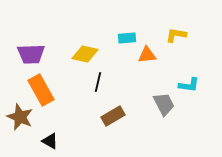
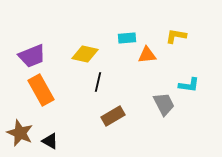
yellow L-shape: moved 1 px down
purple trapezoid: moved 1 px right, 2 px down; rotated 20 degrees counterclockwise
brown star: moved 16 px down
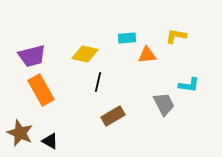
purple trapezoid: rotated 8 degrees clockwise
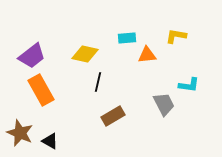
purple trapezoid: rotated 24 degrees counterclockwise
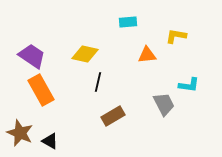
cyan rectangle: moved 1 px right, 16 px up
purple trapezoid: rotated 108 degrees counterclockwise
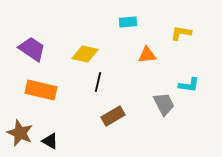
yellow L-shape: moved 5 px right, 3 px up
purple trapezoid: moved 7 px up
orange rectangle: rotated 48 degrees counterclockwise
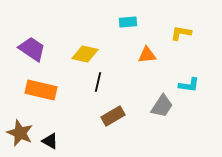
gray trapezoid: moved 2 px left, 2 px down; rotated 60 degrees clockwise
